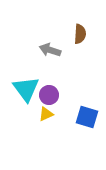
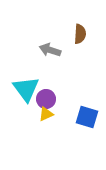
purple circle: moved 3 px left, 4 px down
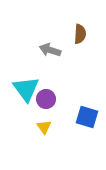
yellow triangle: moved 2 px left, 13 px down; rotated 42 degrees counterclockwise
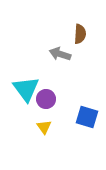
gray arrow: moved 10 px right, 4 px down
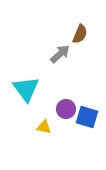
brown semicircle: rotated 18 degrees clockwise
gray arrow: rotated 120 degrees clockwise
purple circle: moved 20 px right, 10 px down
yellow triangle: rotated 42 degrees counterclockwise
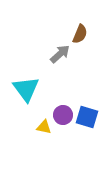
purple circle: moved 3 px left, 6 px down
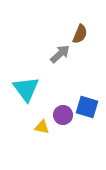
blue square: moved 10 px up
yellow triangle: moved 2 px left
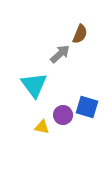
cyan triangle: moved 8 px right, 4 px up
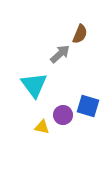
blue square: moved 1 px right, 1 px up
